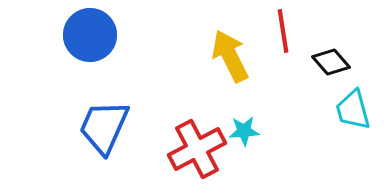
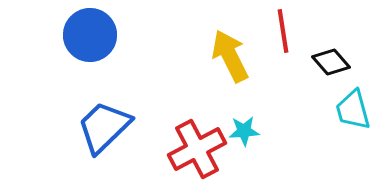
blue trapezoid: rotated 22 degrees clockwise
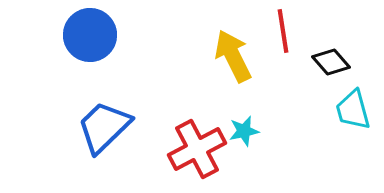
yellow arrow: moved 3 px right
cyan star: rotated 8 degrees counterclockwise
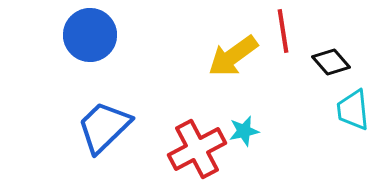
yellow arrow: rotated 100 degrees counterclockwise
cyan trapezoid: rotated 9 degrees clockwise
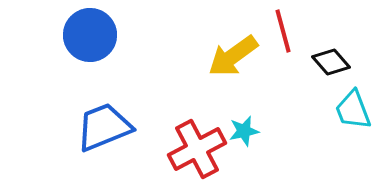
red line: rotated 6 degrees counterclockwise
cyan trapezoid: rotated 15 degrees counterclockwise
blue trapezoid: rotated 22 degrees clockwise
